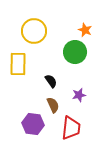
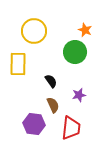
purple hexagon: moved 1 px right
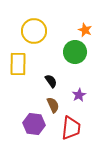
purple star: rotated 16 degrees counterclockwise
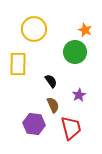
yellow circle: moved 2 px up
red trapezoid: rotated 20 degrees counterclockwise
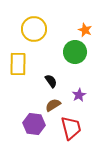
brown semicircle: rotated 98 degrees counterclockwise
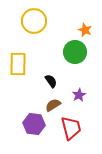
yellow circle: moved 8 px up
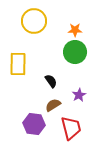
orange star: moved 10 px left; rotated 24 degrees counterclockwise
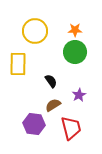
yellow circle: moved 1 px right, 10 px down
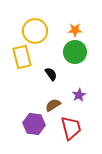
yellow rectangle: moved 4 px right, 7 px up; rotated 15 degrees counterclockwise
black semicircle: moved 7 px up
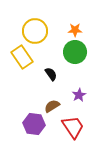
yellow rectangle: rotated 20 degrees counterclockwise
brown semicircle: moved 1 px left, 1 px down
red trapezoid: moved 2 px right, 1 px up; rotated 20 degrees counterclockwise
